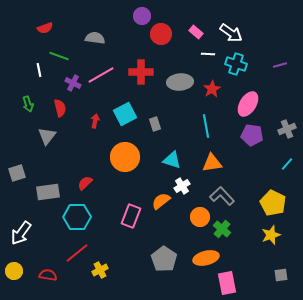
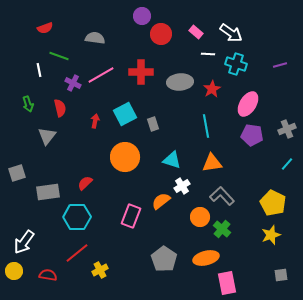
gray rectangle at (155, 124): moved 2 px left
white arrow at (21, 233): moved 3 px right, 9 px down
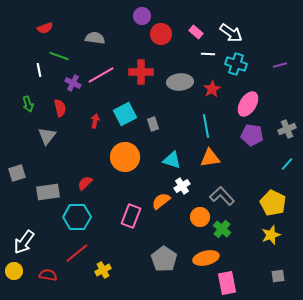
orange triangle at (212, 163): moved 2 px left, 5 px up
yellow cross at (100, 270): moved 3 px right
gray square at (281, 275): moved 3 px left, 1 px down
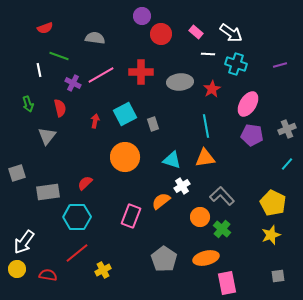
orange triangle at (210, 158): moved 5 px left
yellow circle at (14, 271): moved 3 px right, 2 px up
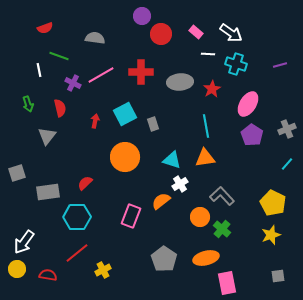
purple pentagon at (252, 135): rotated 25 degrees clockwise
white cross at (182, 186): moved 2 px left, 2 px up
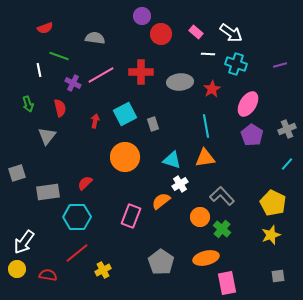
gray pentagon at (164, 259): moved 3 px left, 3 px down
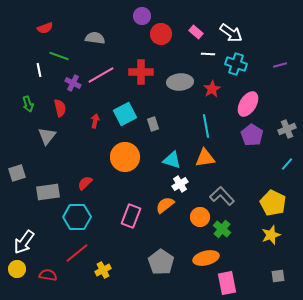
orange semicircle at (161, 201): moved 4 px right, 4 px down
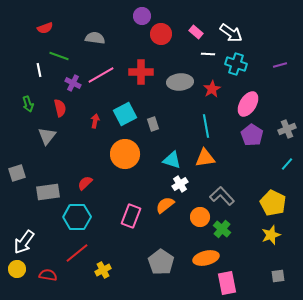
orange circle at (125, 157): moved 3 px up
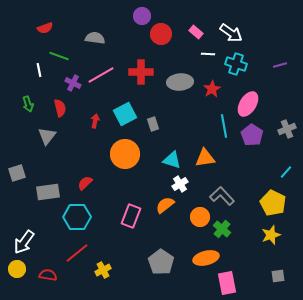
cyan line at (206, 126): moved 18 px right
cyan line at (287, 164): moved 1 px left, 8 px down
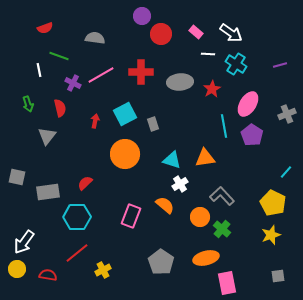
cyan cross at (236, 64): rotated 15 degrees clockwise
gray cross at (287, 129): moved 15 px up
gray square at (17, 173): moved 4 px down; rotated 30 degrees clockwise
orange semicircle at (165, 205): rotated 78 degrees clockwise
